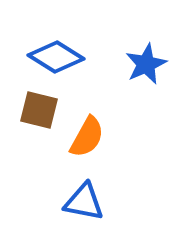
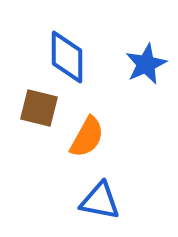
blue diamond: moved 11 px right; rotated 58 degrees clockwise
brown square: moved 2 px up
blue triangle: moved 16 px right, 1 px up
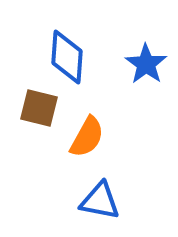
blue diamond: rotated 4 degrees clockwise
blue star: rotated 12 degrees counterclockwise
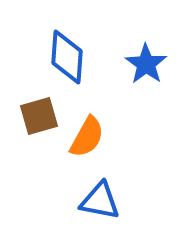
brown square: moved 8 px down; rotated 30 degrees counterclockwise
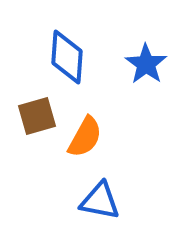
brown square: moved 2 px left
orange semicircle: moved 2 px left
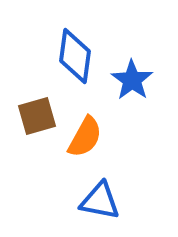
blue diamond: moved 8 px right, 1 px up; rotated 4 degrees clockwise
blue star: moved 14 px left, 16 px down
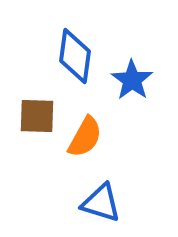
brown square: rotated 18 degrees clockwise
blue triangle: moved 1 px right, 2 px down; rotated 6 degrees clockwise
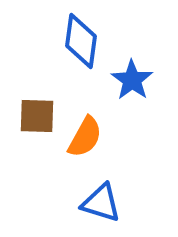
blue diamond: moved 6 px right, 15 px up
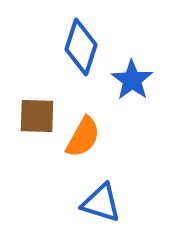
blue diamond: moved 6 px down; rotated 10 degrees clockwise
orange semicircle: moved 2 px left
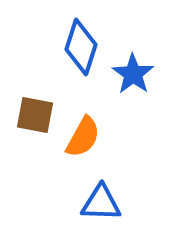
blue star: moved 1 px right, 6 px up
brown square: moved 2 px left, 1 px up; rotated 9 degrees clockwise
blue triangle: rotated 15 degrees counterclockwise
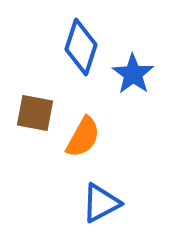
brown square: moved 2 px up
blue triangle: rotated 30 degrees counterclockwise
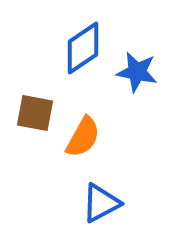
blue diamond: moved 2 px right, 1 px down; rotated 38 degrees clockwise
blue star: moved 4 px right, 2 px up; rotated 24 degrees counterclockwise
